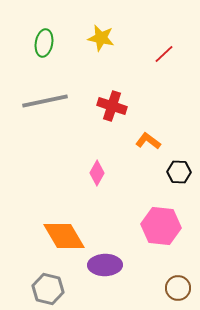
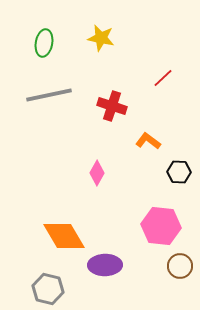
red line: moved 1 px left, 24 px down
gray line: moved 4 px right, 6 px up
brown circle: moved 2 px right, 22 px up
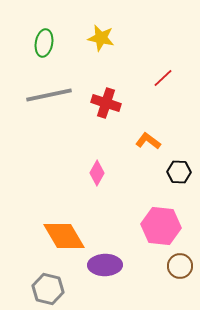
red cross: moved 6 px left, 3 px up
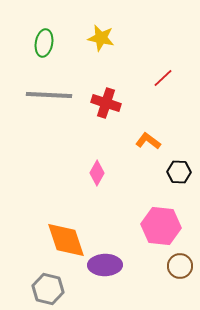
gray line: rotated 15 degrees clockwise
orange diamond: moved 2 px right, 4 px down; rotated 12 degrees clockwise
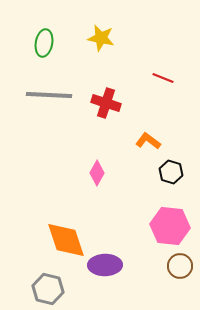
red line: rotated 65 degrees clockwise
black hexagon: moved 8 px left; rotated 15 degrees clockwise
pink hexagon: moved 9 px right
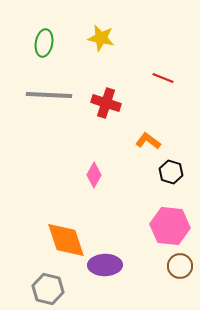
pink diamond: moved 3 px left, 2 px down
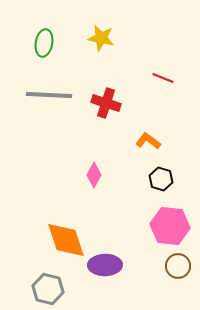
black hexagon: moved 10 px left, 7 px down
brown circle: moved 2 px left
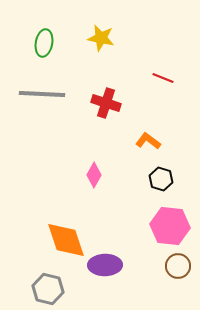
gray line: moved 7 px left, 1 px up
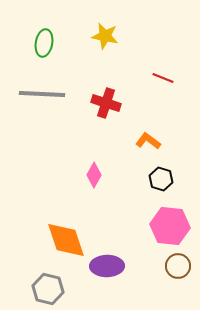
yellow star: moved 4 px right, 2 px up
purple ellipse: moved 2 px right, 1 px down
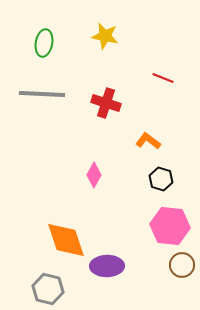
brown circle: moved 4 px right, 1 px up
